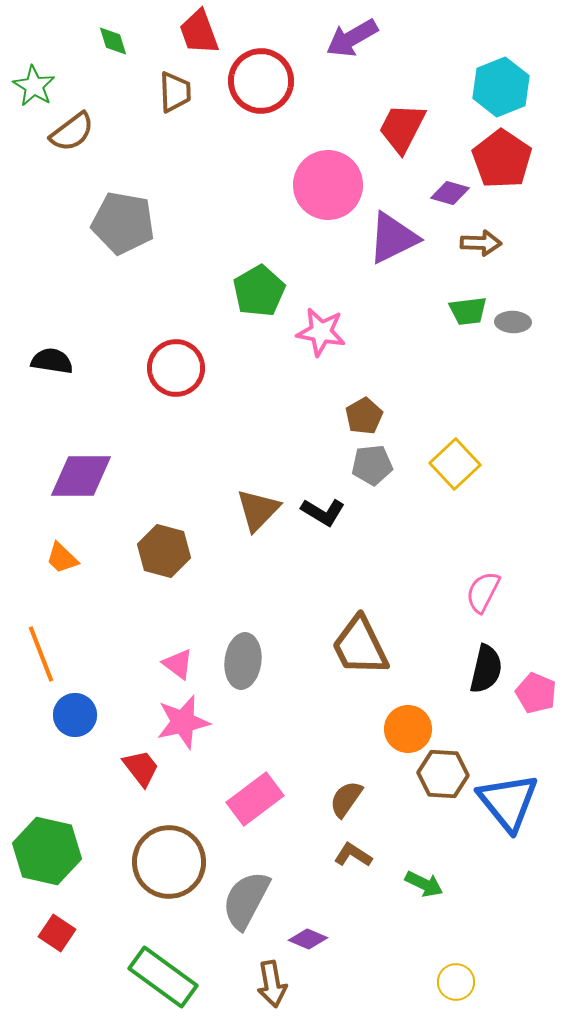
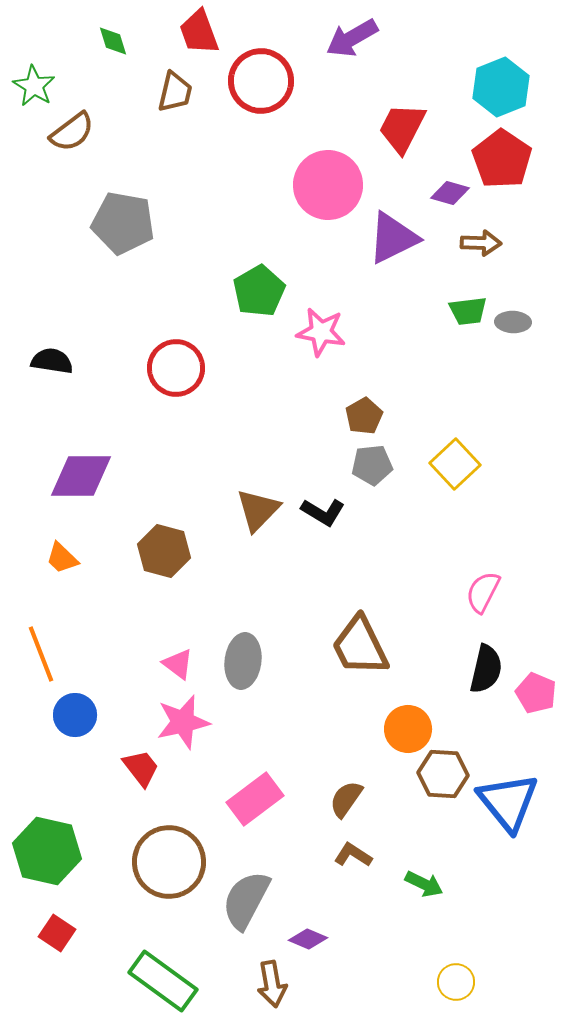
brown trapezoid at (175, 92): rotated 15 degrees clockwise
green rectangle at (163, 977): moved 4 px down
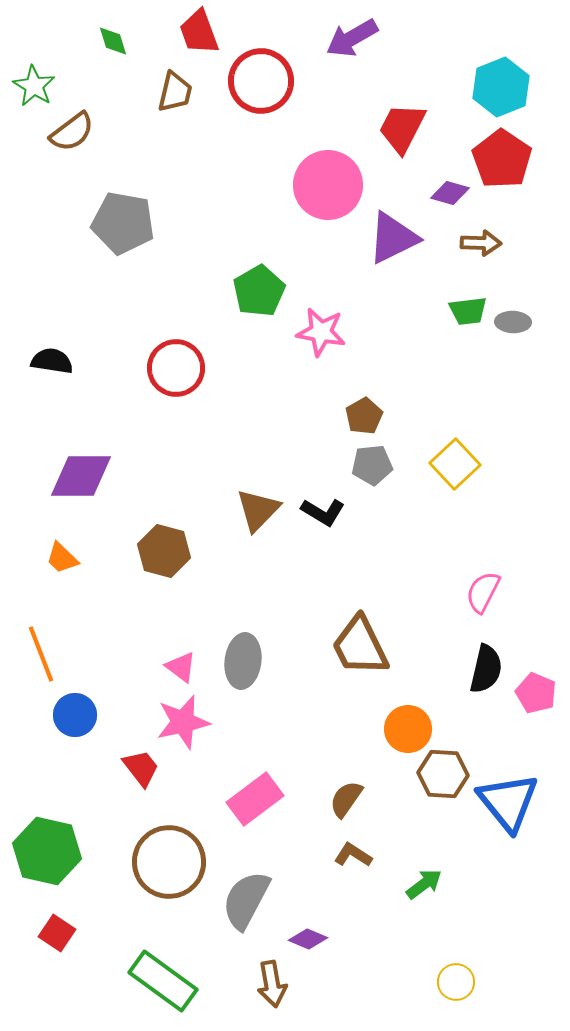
pink triangle at (178, 664): moved 3 px right, 3 px down
green arrow at (424, 884): rotated 63 degrees counterclockwise
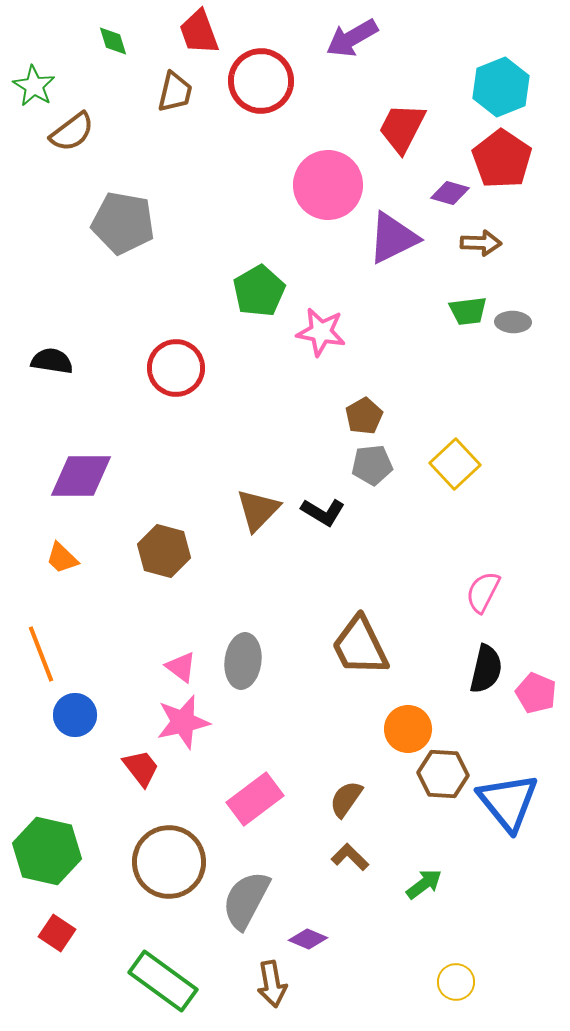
brown L-shape at (353, 855): moved 3 px left, 2 px down; rotated 12 degrees clockwise
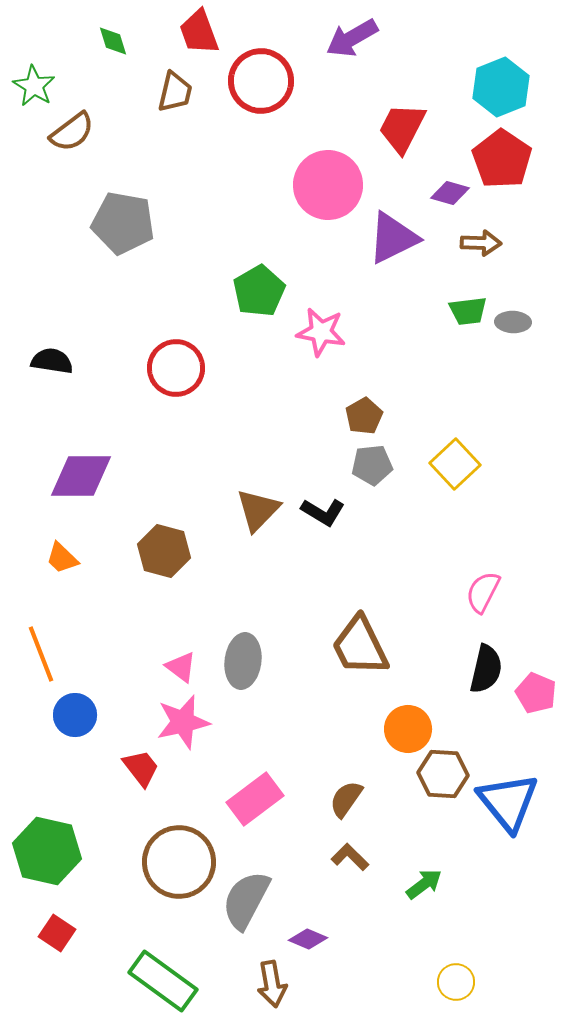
brown circle at (169, 862): moved 10 px right
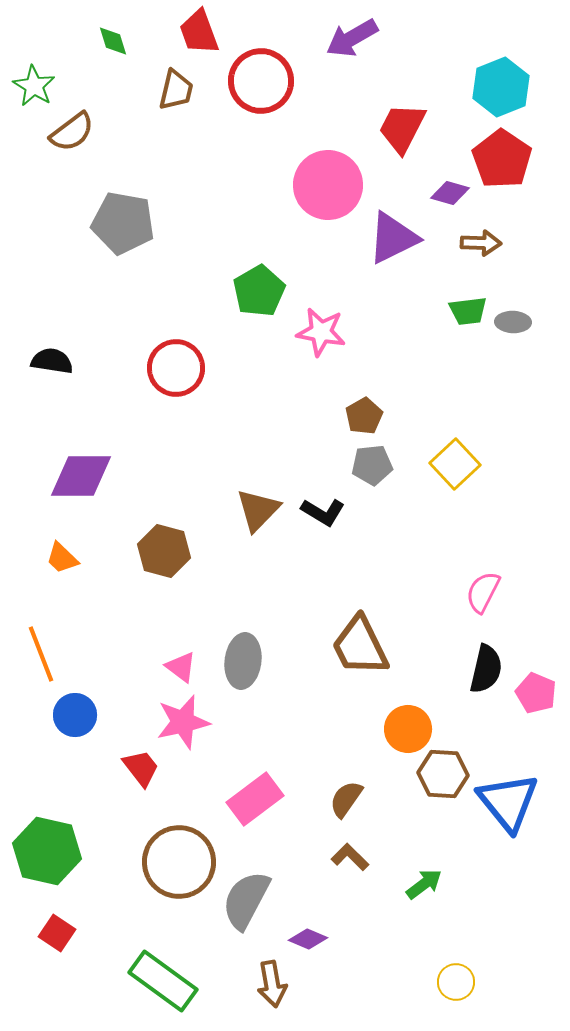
brown trapezoid at (175, 92): moved 1 px right, 2 px up
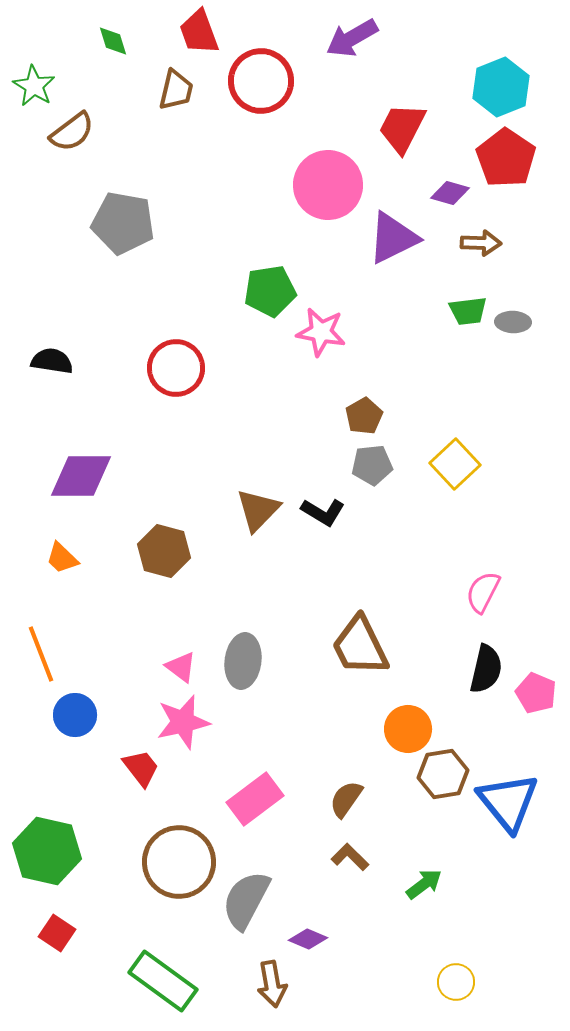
red pentagon at (502, 159): moved 4 px right, 1 px up
green pentagon at (259, 291): moved 11 px right; rotated 21 degrees clockwise
brown hexagon at (443, 774): rotated 12 degrees counterclockwise
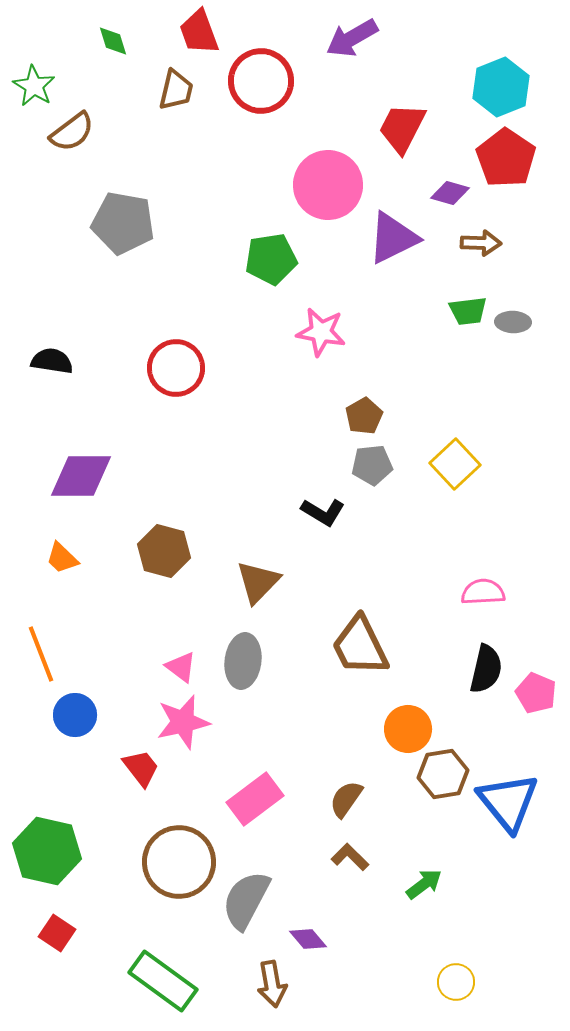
green pentagon at (270, 291): moved 1 px right, 32 px up
brown triangle at (258, 510): moved 72 px down
pink semicircle at (483, 592): rotated 60 degrees clockwise
purple diamond at (308, 939): rotated 27 degrees clockwise
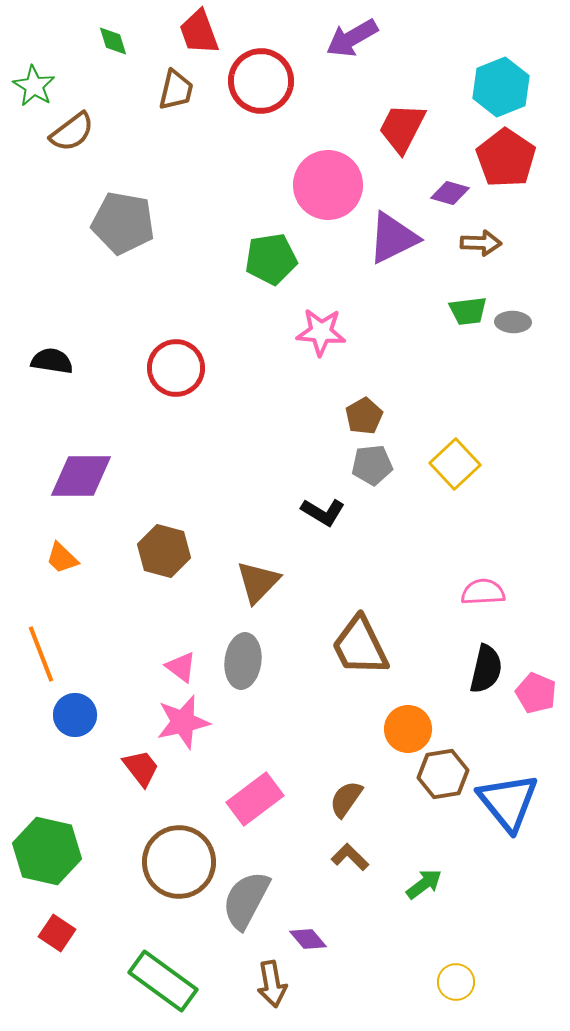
pink star at (321, 332): rotated 6 degrees counterclockwise
